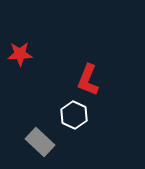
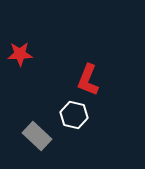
white hexagon: rotated 12 degrees counterclockwise
gray rectangle: moved 3 px left, 6 px up
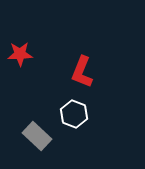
red L-shape: moved 6 px left, 8 px up
white hexagon: moved 1 px up; rotated 8 degrees clockwise
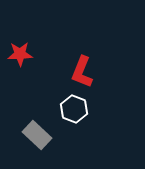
white hexagon: moved 5 px up
gray rectangle: moved 1 px up
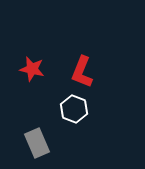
red star: moved 12 px right, 15 px down; rotated 15 degrees clockwise
gray rectangle: moved 8 px down; rotated 24 degrees clockwise
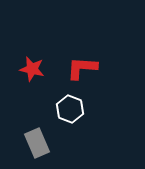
red L-shape: moved 4 px up; rotated 72 degrees clockwise
white hexagon: moved 4 px left
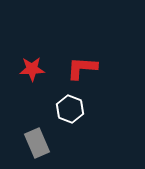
red star: rotated 15 degrees counterclockwise
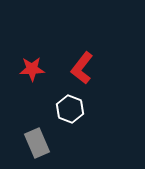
red L-shape: rotated 56 degrees counterclockwise
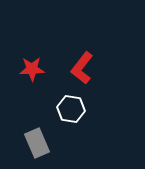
white hexagon: moved 1 px right; rotated 12 degrees counterclockwise
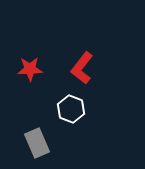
red star: moved 2 px left
white hexagon: rotated 12 degrees clockwise
